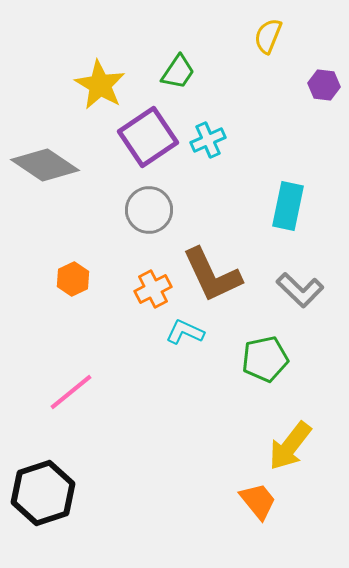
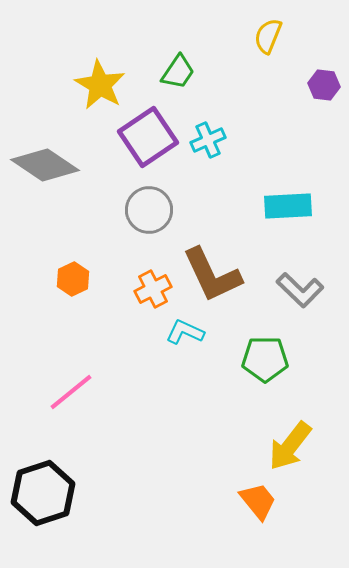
cyan rectangle: rotated 75 degrees clockwise
green pentagon: rotated 12 degrees clockwise
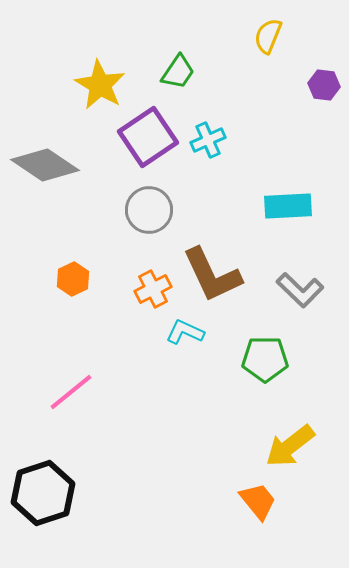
yellow arrow: rotated 14 degrees clockwise
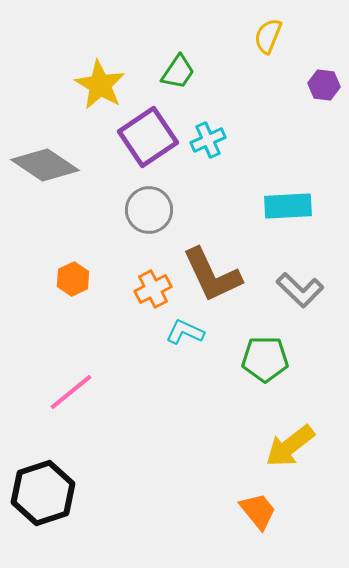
orange trapezoid: moved 10 px down
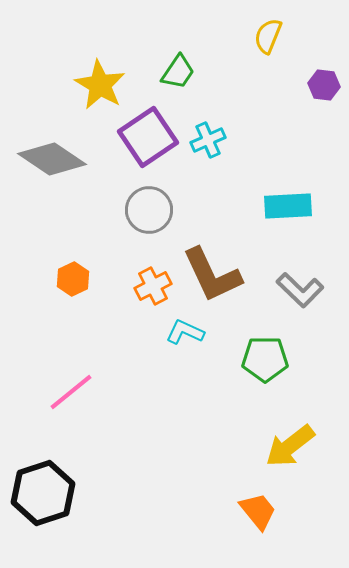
gray diamond: moved 7 px right, 6 px up
orange cross: moved 3 px up
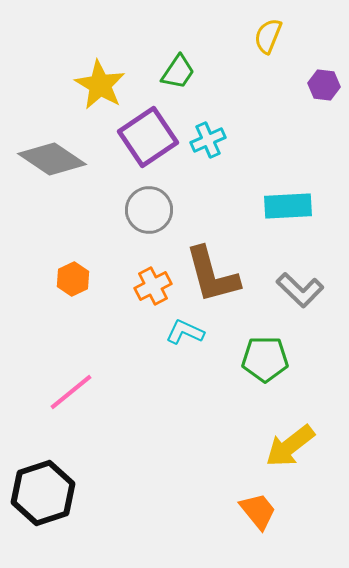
brown L-shape: rotated 10 degrees clockwise
